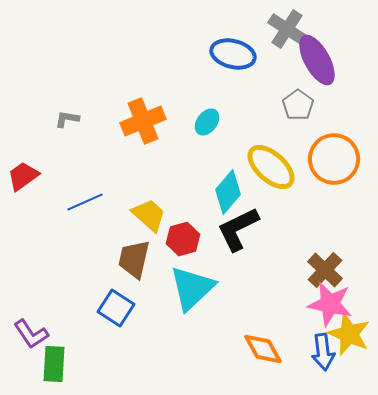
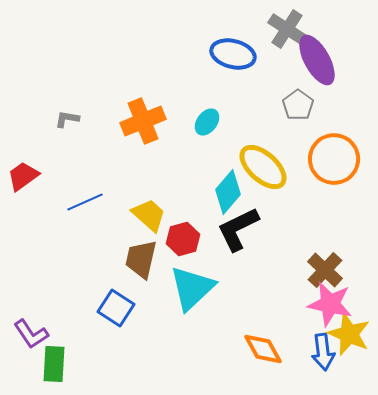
yellow ellipse: moved 8 px left
brown trapezoid: moved 7 px right
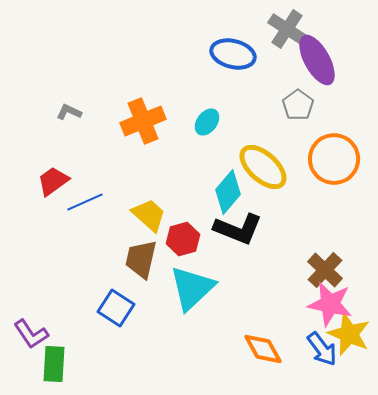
gray L-shape: moved 2 px right, 7 px up; rotated 15 degrees clockwise
red trapezoid: moved 30 px right, 5 px down
black L-shape: rotated 132 degrees counterclockwise
blue arrow: moved 1 px left, 3 px up; rotated 30 degrees counterclockwise
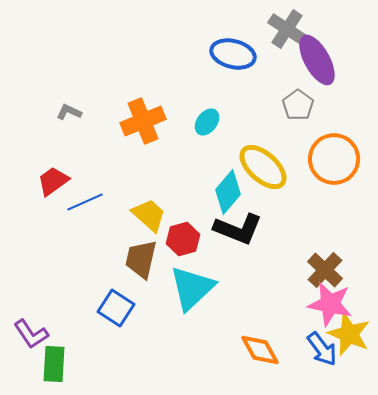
orange diamond: moved 3 px left, 1 px down
